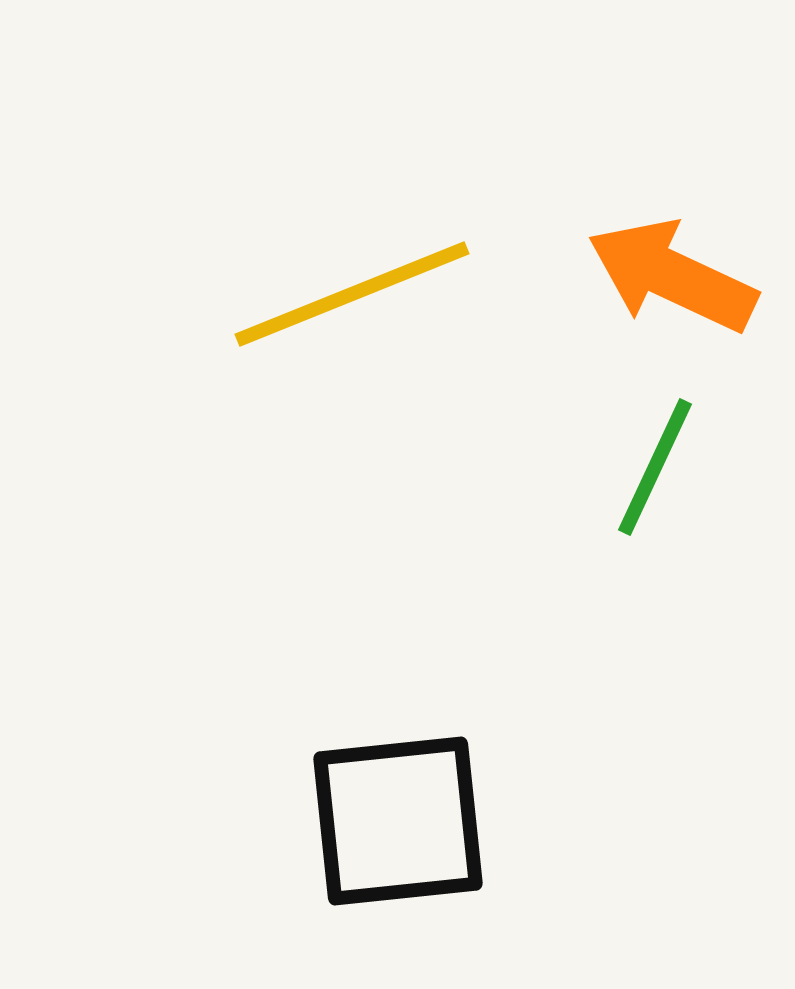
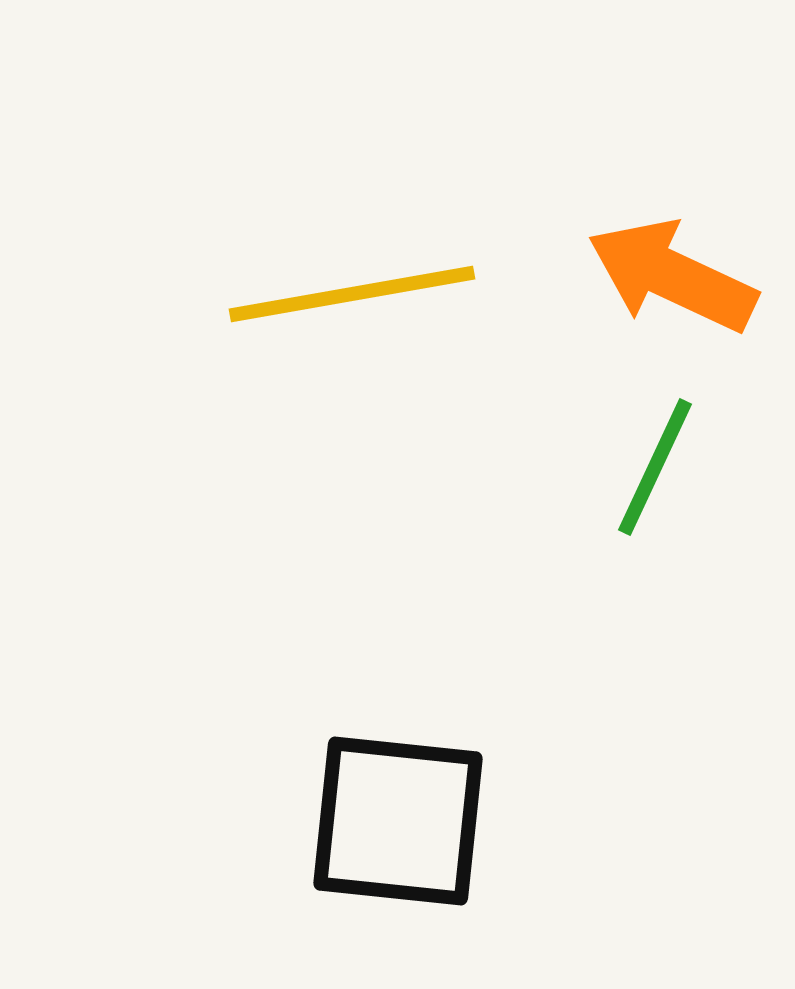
yellow line: rotated 12 degrees clockwise
black square: rotated 12 degrees clockwise
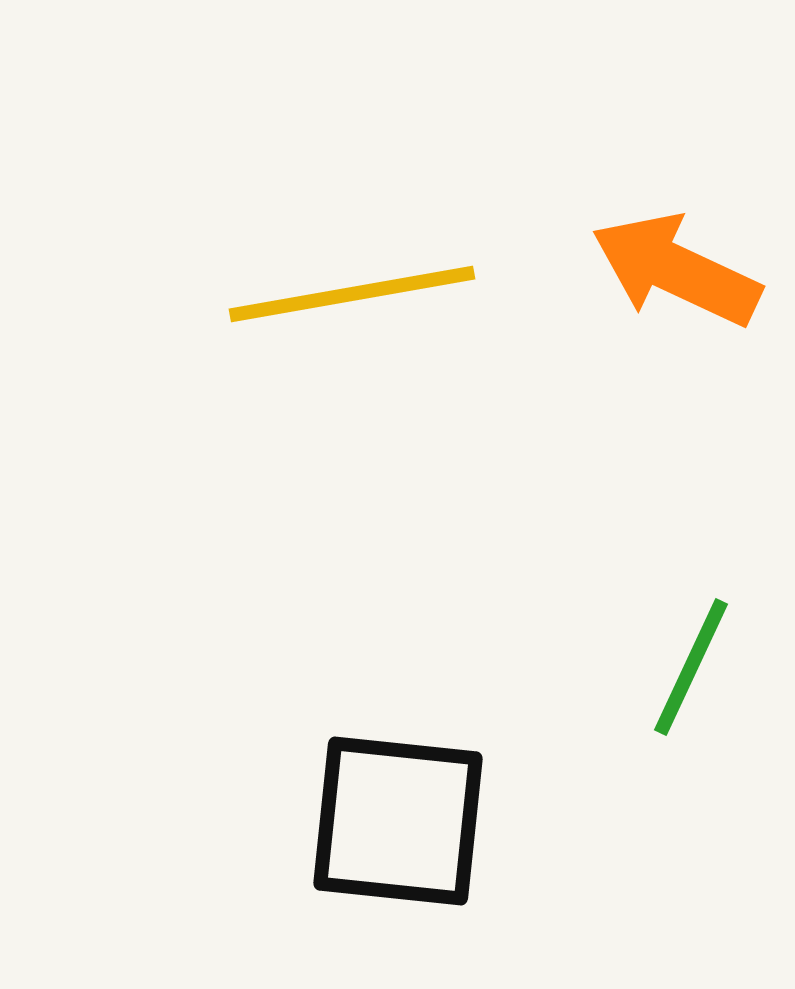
orange arrow: moved 4 px right, 6 px up
green line: moved 36 px right, 200 px down
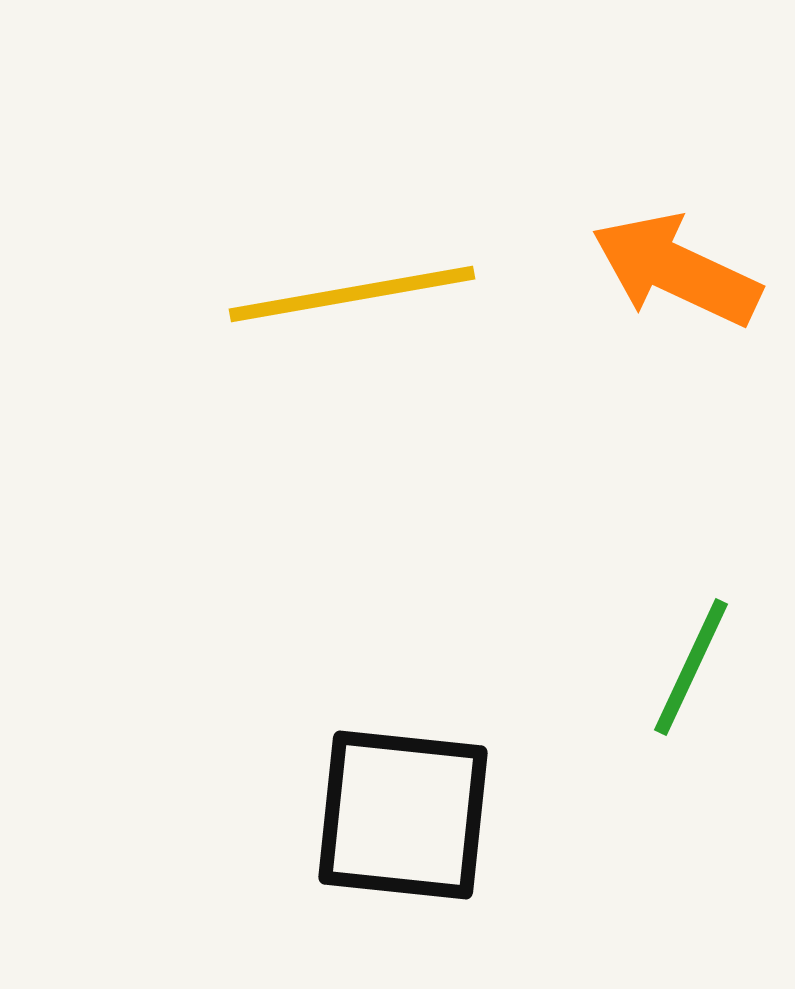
black square: moved 5 px right, 6 px up
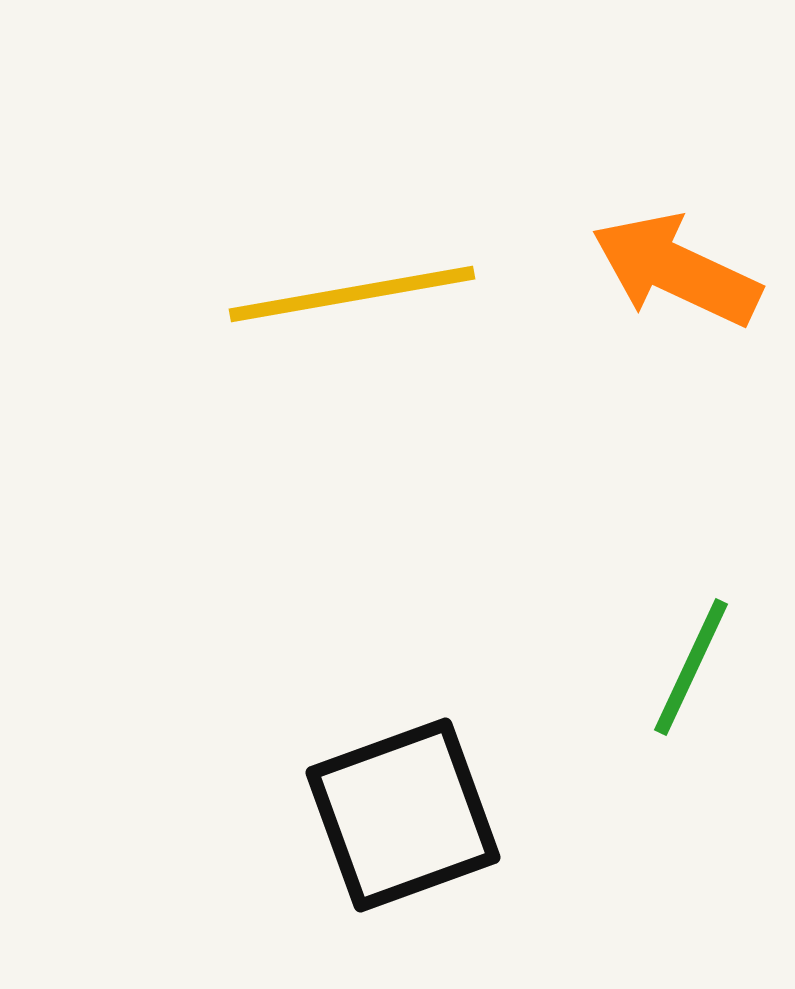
black square: rotated 26 degrees counterclockwise
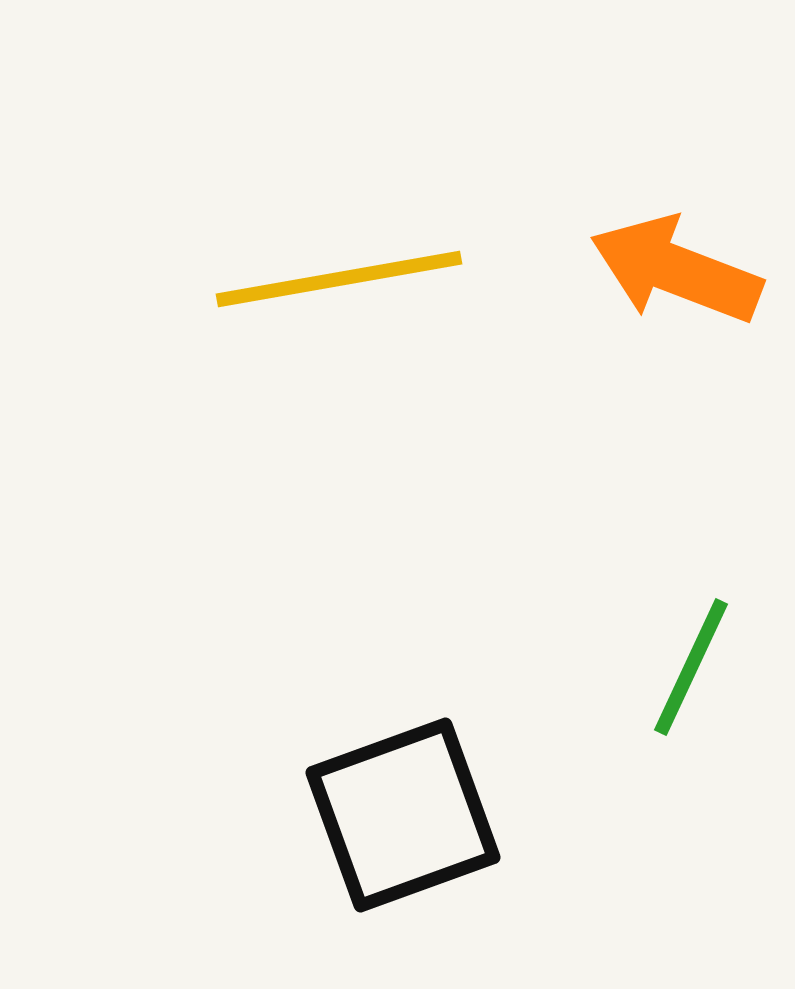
orange arrow: rotated 4 degrees counterclockwise
yellow line: moved 13 px left, 15 px up
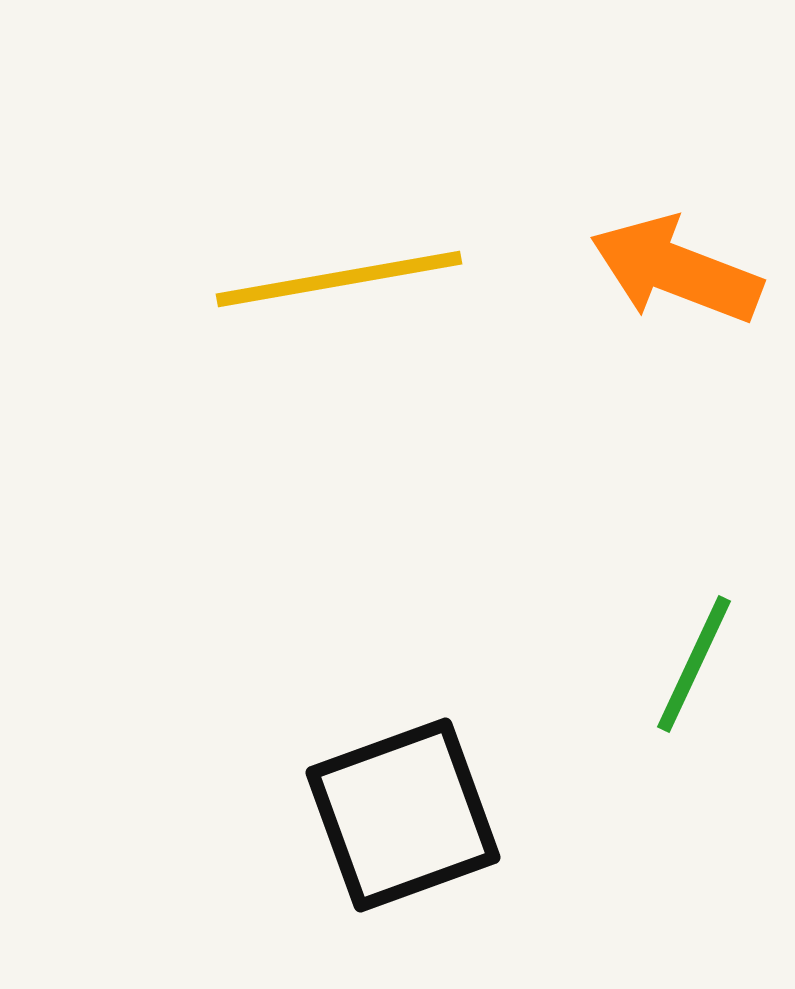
green line: moved 3 px right, 3 px up
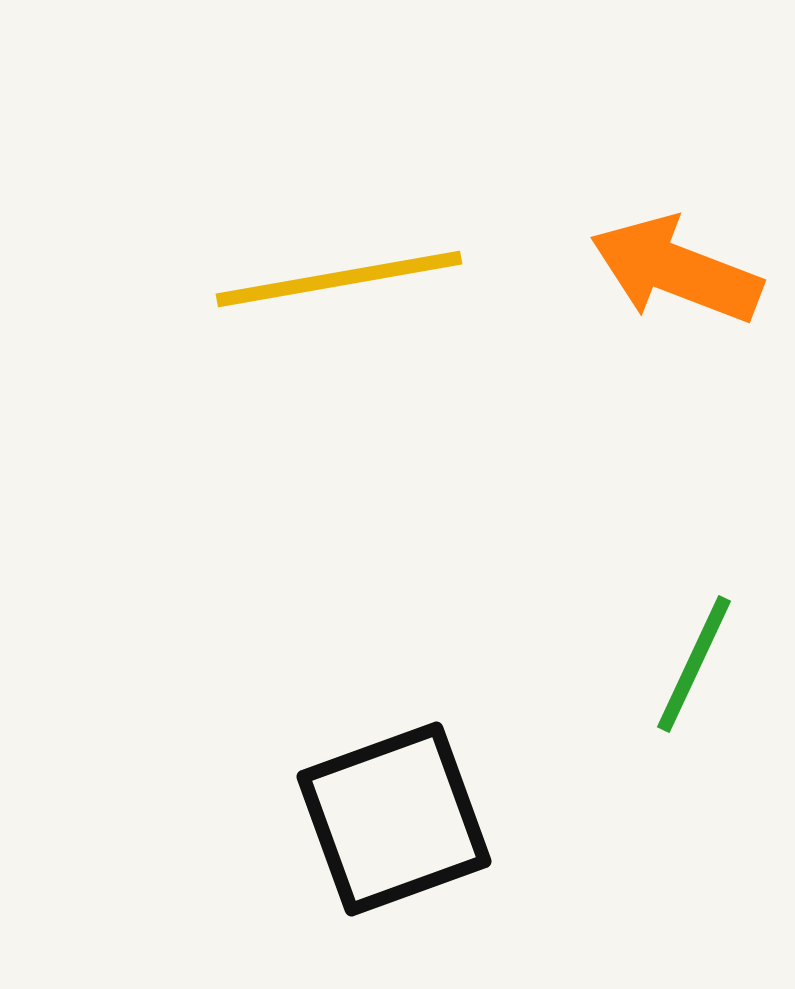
black square: moved 9 px left, 4 px down
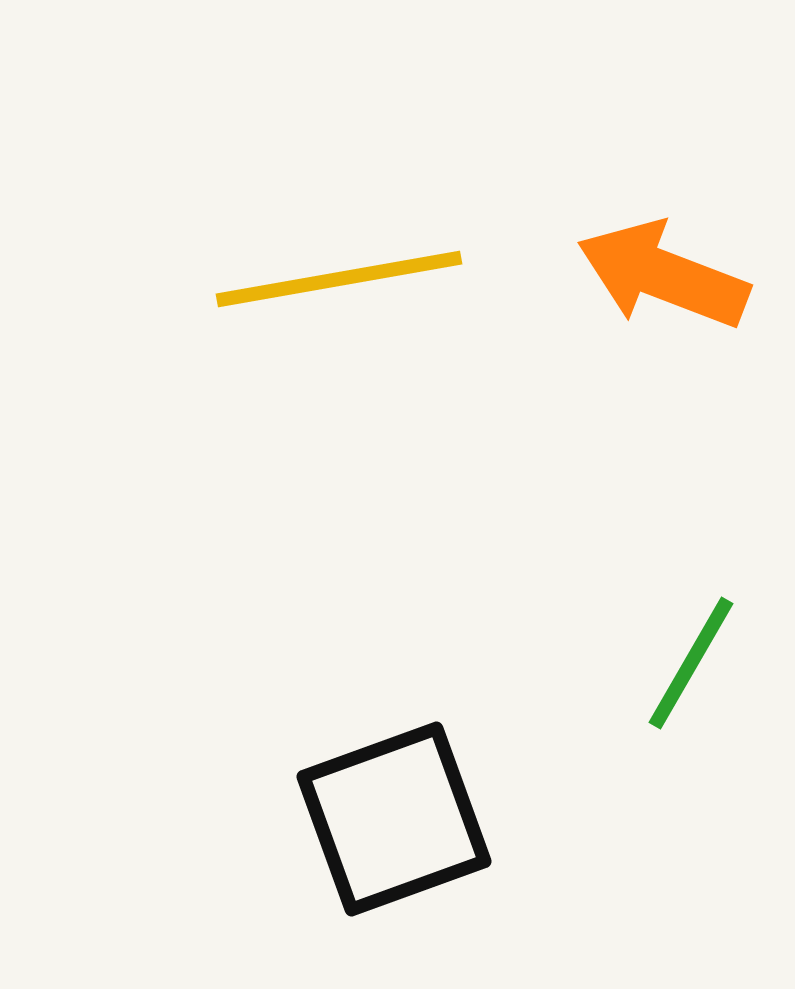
orange arrow: moved 13 px left, 5 px down
green line: moved 3 px left, 1 px up; rotated 5 degrees clockwise
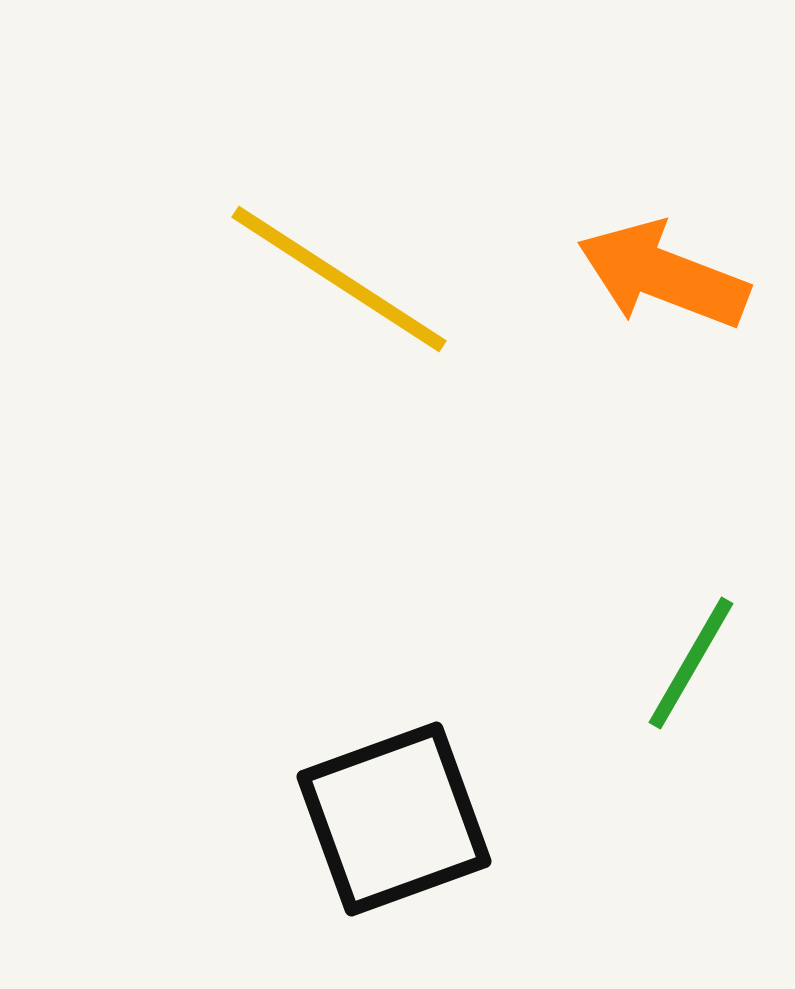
yellow line: rotated 43 degrees clockwise
